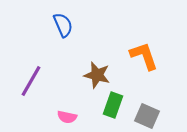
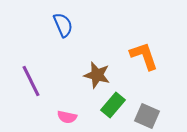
purple line: rotated 56 degrees counterclockwise
green rectangle: rotated 20 degrees clockwise
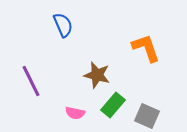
orange L-shape: moved 2 px right, 8 px up
pink semicircle: moved 8 px right, 4 px up
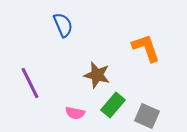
purple line: moved 1 px left, 2 px down
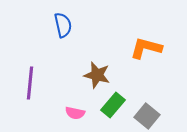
blue semicircle: rotated 10 degrees clockwise
orange L-shape: rotated 56 degrees counterclockwise
purple line: rotated 32 degrees clockwise
gray square: rotated 15 degrees clockwise
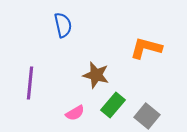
brown star: moved 1 px left
pink semicircle: rotated 42 degrees counterclockwise
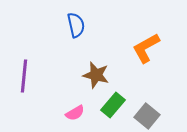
blue semicircle: moved 13 px right
orange L-shape: rotated 44 degrees counterclockwise
purple line: moved 6 px left, 7 px up
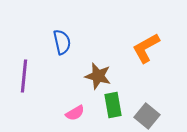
blue semicircle: moved 14 px left, 17 px down
brown star: moved 2 px right, 1 px down
green rectangle: rotated 50 degrees counterclockwise
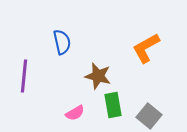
gray square: moved 2 px right
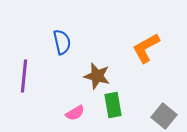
brown star: moved 1 px left
gray square: moved 15 px right
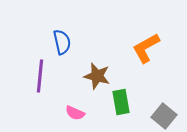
purple line: moved 16 px right
green rectangle: moved 8 px right, 3 px up
pink semicircle: rotated 54 degrees clockwise
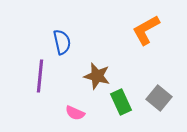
orange L-shape: moved 18 px up
green rectangle: rotated 15 degrees counterclockwise
gray square: moved 5 px left, 18 px up
